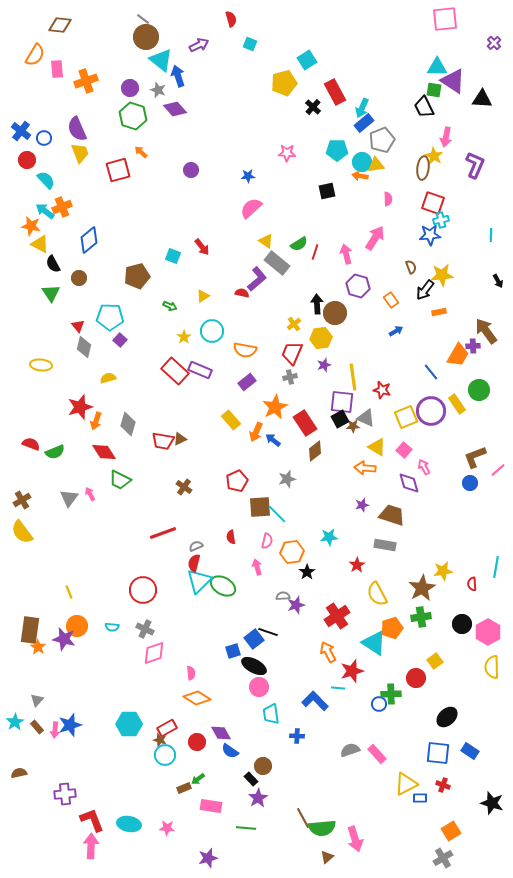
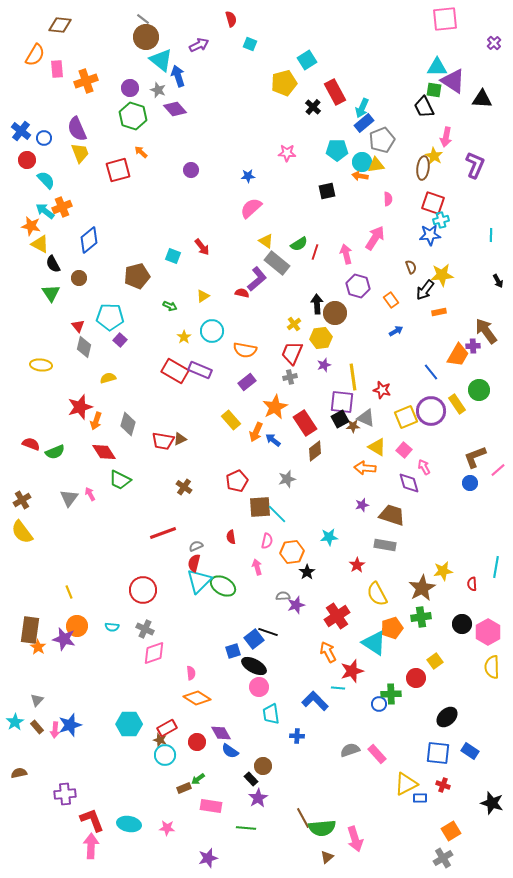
red rectangle at (175, 371): rotated 12 degrees counterclockwise
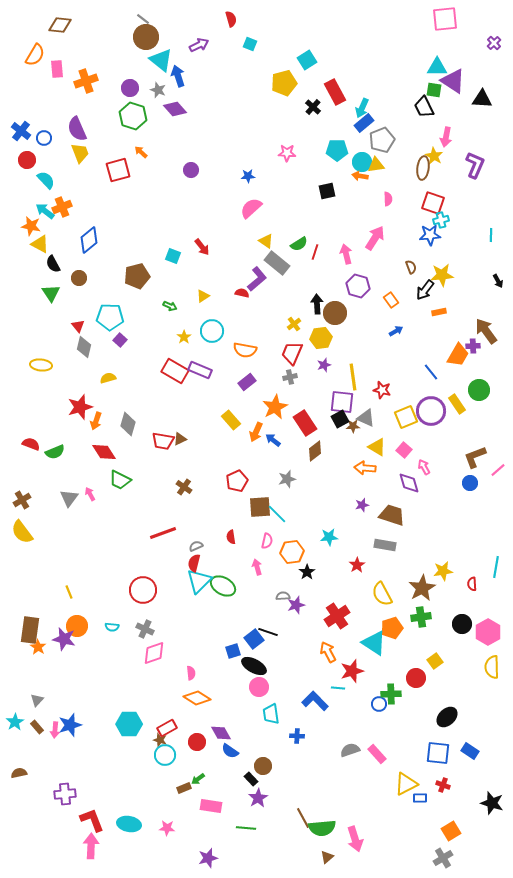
yellow semicircle at (377, 594): moved 5 px right
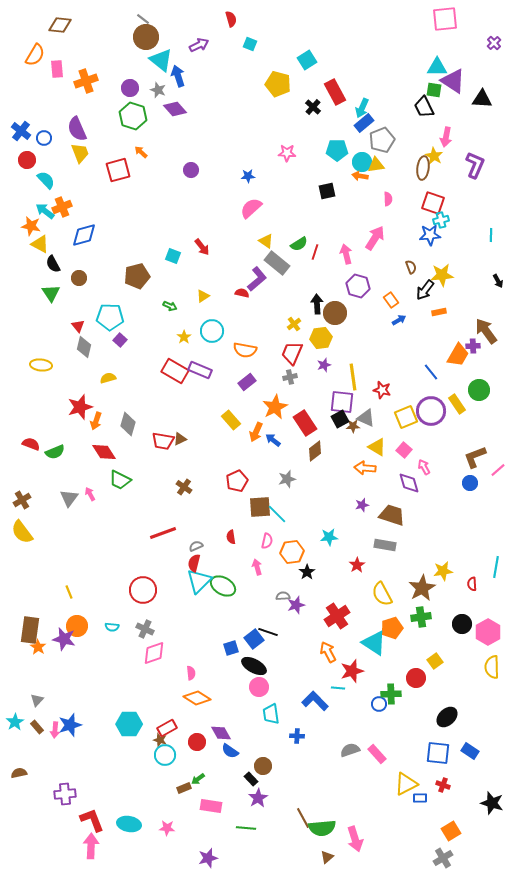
yellow pentagon at (284, 83): moved 6 px left, 1 px down; rotated 30 degrees clockwise
blue diamond at (89, 240): moved 5 px left, 5 px up; rotated 24 degrees clockwise
blue arrow at (396, 331): moved 3 px right, 11 px up
blue square at (233, 651): moved 2 px left, 3 px up
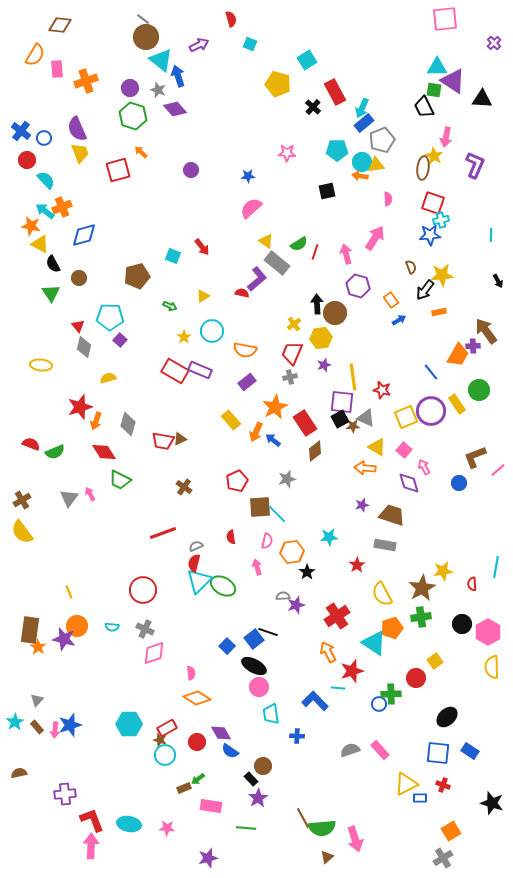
blue circle at (470, 483): moved 11 px left
blue square at (231, 648): moved 4 px left, 2 px up; rotated 28 degrees counterclockwise
pink rectangle at (377, 754): moved 3 px right, 4 px up
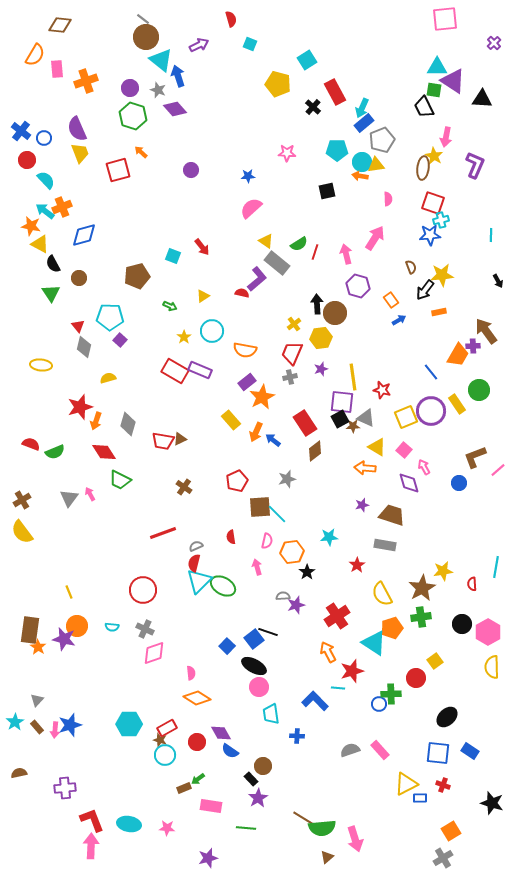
purple star at (324, 365): moved 3 px left, 4 px down
orange star at (275, 407): moved 13 px left, 10 px up
purple cross at (65, 794): moved 6 px up
brown line at (303, 818): rotated 30 degrees counterclockwise
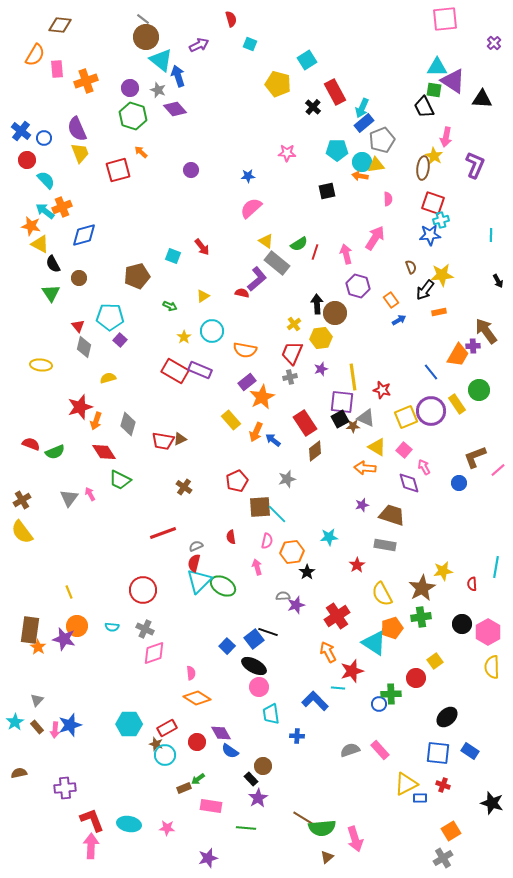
brown star at (160, 740): moved 4 px left, 4 px down
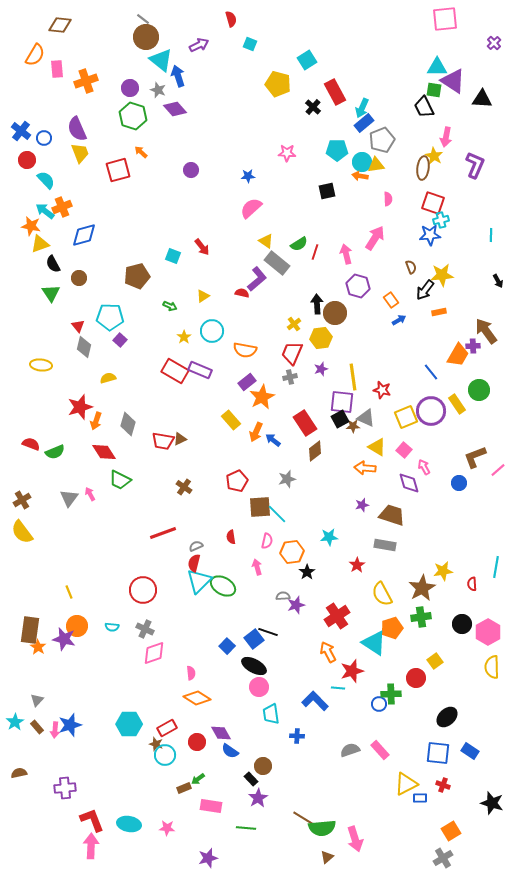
yellow triangle at (40, 244): rotated 48 degrees counterclockwise
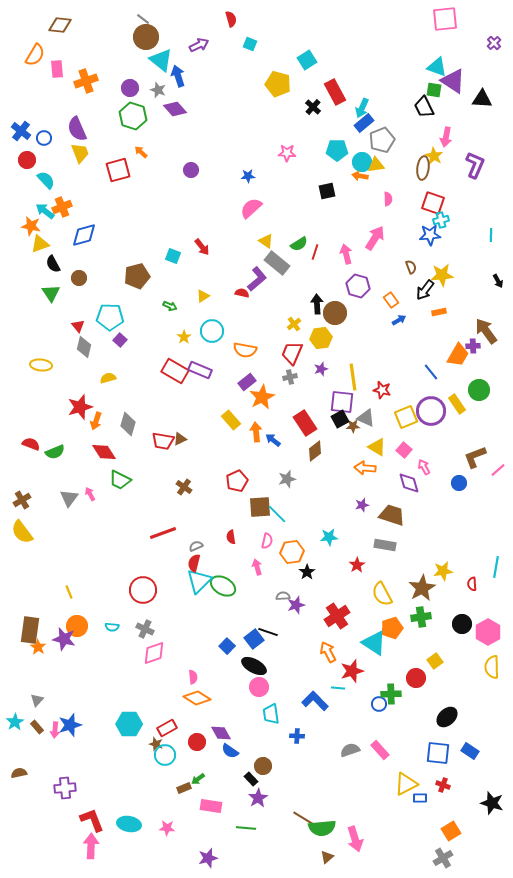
cyan triangle at (437, 67): rotated 20 degrees clockwise
orange arrow at (256, 432): rotated 150 degrees clockwise
pink semicircle at (191, 673): moved 2 px right, 4 px down
